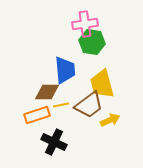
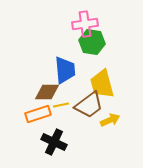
orange rectangle: moved 1 px right, 1 px up
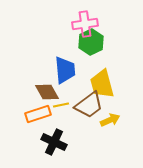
green hexagon: moved 1 px left; rotated 25 degrees clockwise
brown diamond: rotated 60 degrees clockwise
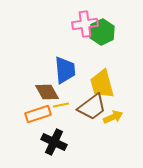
green hexagon: moved 11 px right, 10 px up
brown trapezoid: moved 3 px right, 2 px down
yellow arrow: moved 3 px right, 3 px up
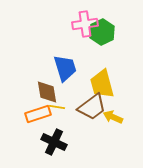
blue trapezoid: moved 2 px up; rotated 12 degrees counterclockwise
brown diamond: rotated 20 degrees clockwise
yellow line: moved 4 px left, 2 px down; rotated 21 degrees clockwise
yellow arrow: rotated 132 degrees counterclockwise
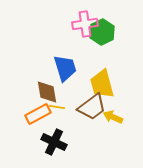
orange rectangle: rotated 10 degrees counterclockwise
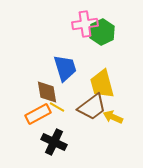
yellow line: rotated 21 degrees clockwise
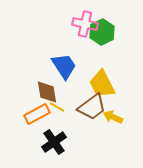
pink cross: rotated 20 degrees clockwise
blue trapezoid: moved 1 px left, 2 px up; rotated 16 degrees counterclockwise
yellow trapezoid: rotated 12 degrees counterclockwise
orange rectangle: moved 1 px left
black cross: rotated 30 degrees clockwise
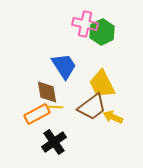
yellow line: moved 2 px left; rotated 28 degrees counterclockwise
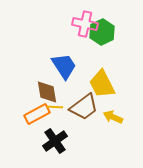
brown trapezoid: moved 8 px left
black cross: moved 1 px right, 1 px up
